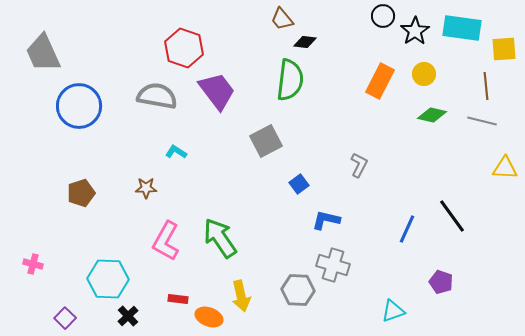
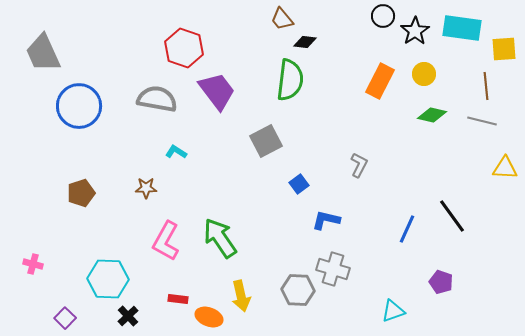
gray semicircle: moved 3 px down
gray cross: moved 4 px down
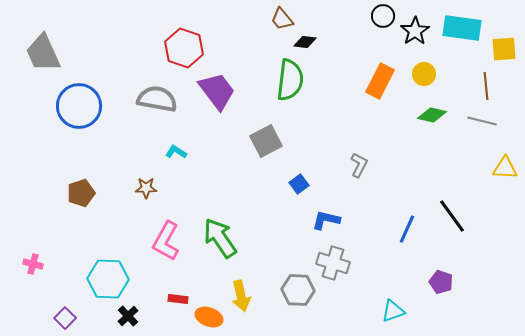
gray cross: moved 6 px up
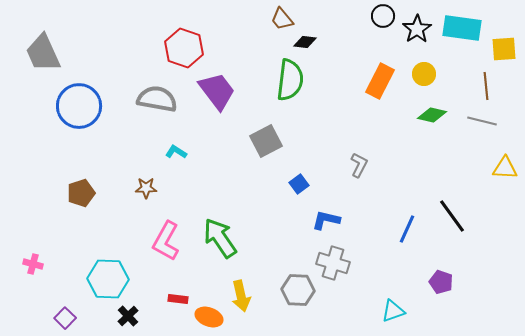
black star: moved 2 px right, 2 px up
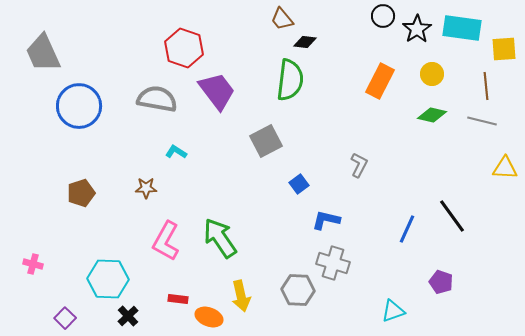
yellow circle: moved 8 px right
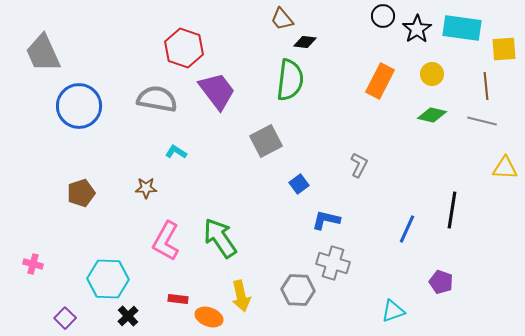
black line: moved 6 px up; rotated 45 degrees clockwise
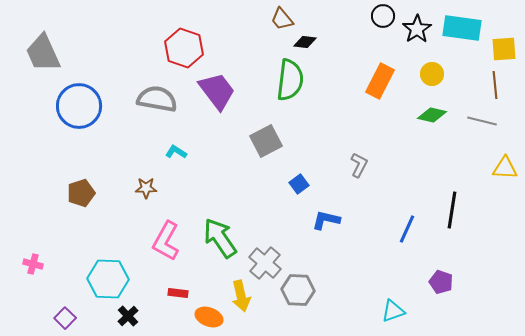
brown line: moved 9 px right, 1 px up
gray cross: moved 68 px left; rotated 24 degrees clockwise
red rectangle: moved 6 px up
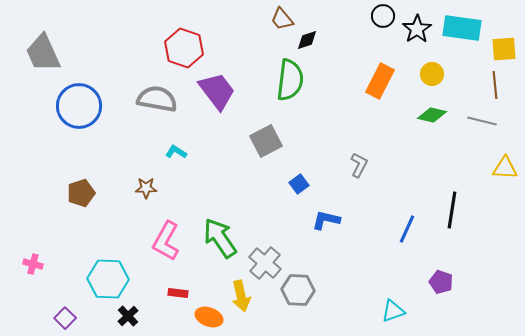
black diamond: moved 2 px right, 2 px up; rotated 25 degrees counterclockwise
